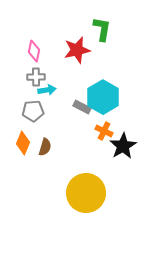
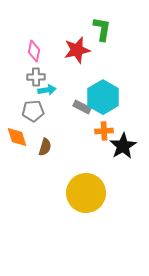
orange cross: rotated 30 degrees counterclockwise
orange diamond: moved 6 px left, 6 px up; rotated 40 degrees counterclockwise
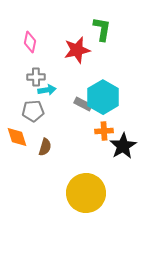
pink diamond: moved 4 px left, 9 px up
gray rectangle: moved 1 px right, 3 px up
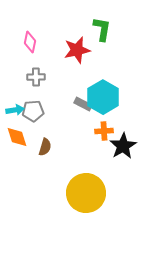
cyan arrow: moved 32 px left, 20 px down
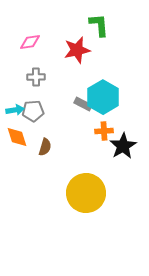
green L-shape: moved 3 px left, 4 px up; rotated 15 degrees counterclockwise
pink diamond: rotated 70 degrees clockwise
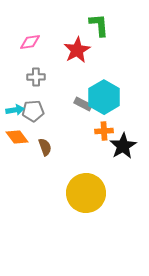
red star: rotated 16 degrees counterclockwise
cyan hexagon: moved 1 px right
orange diamond: rotated 20 degrees counterclockwise
brown semicircle: rotated 36 degrees counterclockwise
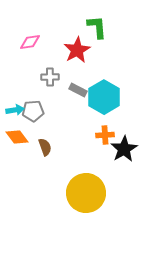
green L-shape: moved 2 px left, 2 px down
gray cross: moved 14 px right
gray rectangle: moved 5 px left, 14 px up
orange cross: moved 1 px right, 4 px down
black star: moved 1 px right, 3 px down
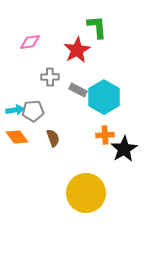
brown semicircle: moved 8 px right, 9 px up
